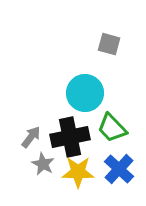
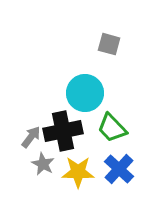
black cross: moved 7 px left, 6 px up
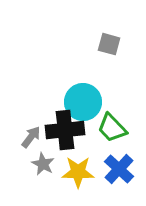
cyan circle: moved 2 px left, 9 px down
black cross: moved 2 px right, 1 px up; rotated 6 degrees clockwise
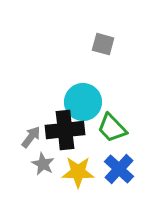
gray square: moved 6 px left
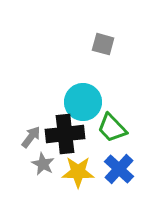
black cross: moved 4 px down
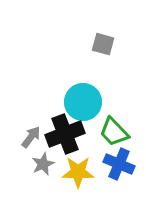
green trapezoid: moved 2 px right, 4 px down
black cross: rotated 15 degrees counterclockwise
gray star: rotated 20 degrees clockwise
blue cross: moved 5 px up; rotated 20 degrees counterclockwise
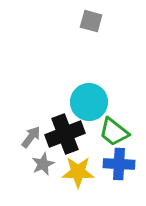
gray square: moved 12 px left, 23 px up
cyan circle: moved 6 px right
green trapezoid: rotated 8 degrees counterclockwise
blue cross: rotated 20 degrees counterclockwise
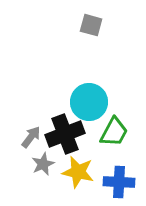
gray square: moved 4 px down
green trapezoid: rotated 100 degrees counterclockwise
blue cross: moved 18 px down
yellow star: rotated 12 degrees clockwise
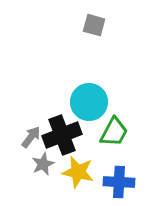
gray square: moved 3 px right
black cross: moved 3 px left, 1 px down
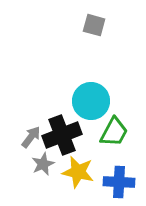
cyan circle: moved 2 px right, 1 px up
